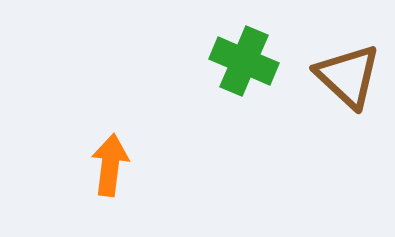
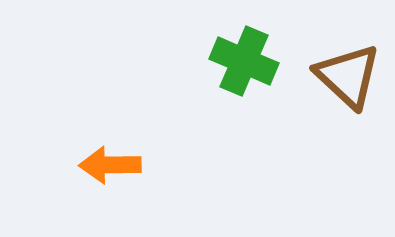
orange arrow: rotated 98 degrees counterclockwise
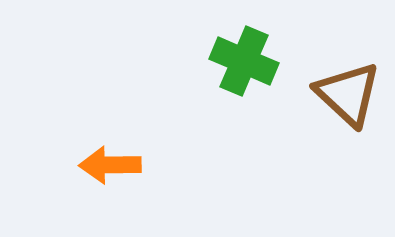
brown triangle: moved 18 px down
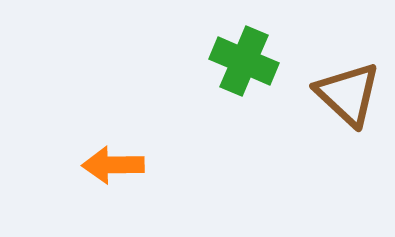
orange arrow: moved 3 px right
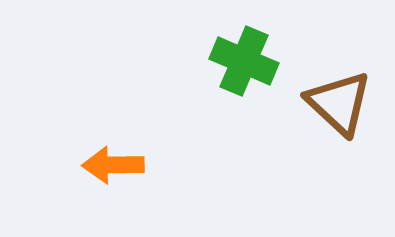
brown triangle: moved 9 px left, 9 px down
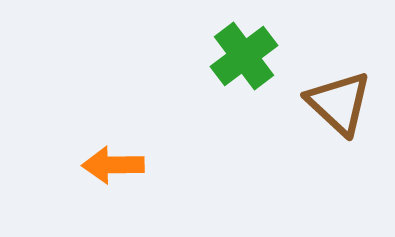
green cross: moved 5 px up; rotated 30 degrees clockwise
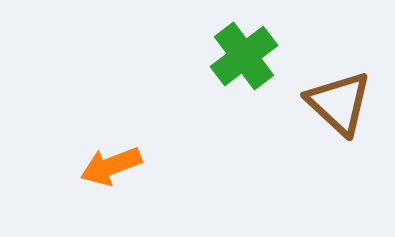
orange arrow: moved 2 px left, 1 px down; rotated 20 degrees counterclockwise
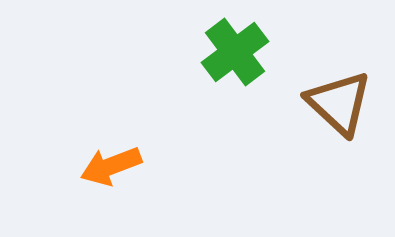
green cross: moved 9 px left, 4 px up
